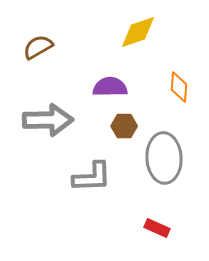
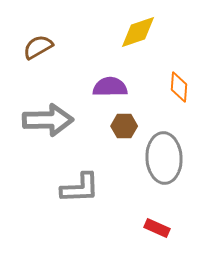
gray L-shape: moved 12 px left, 11 px down
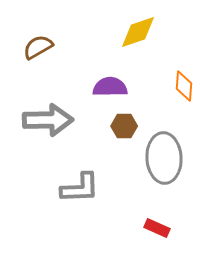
orange diamond: moved 5 px right, 1 px up
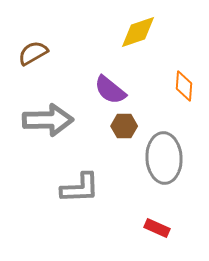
brown semicircle: moved 5 px left, 6 px down
purple semicircle: moved 3 px down; rotated 140 degrees counterclockwise
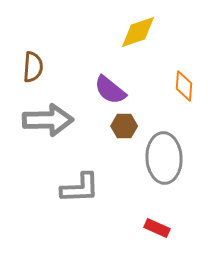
brown semicircle: moved 14 px down; rotated 124 degrees clockwise
